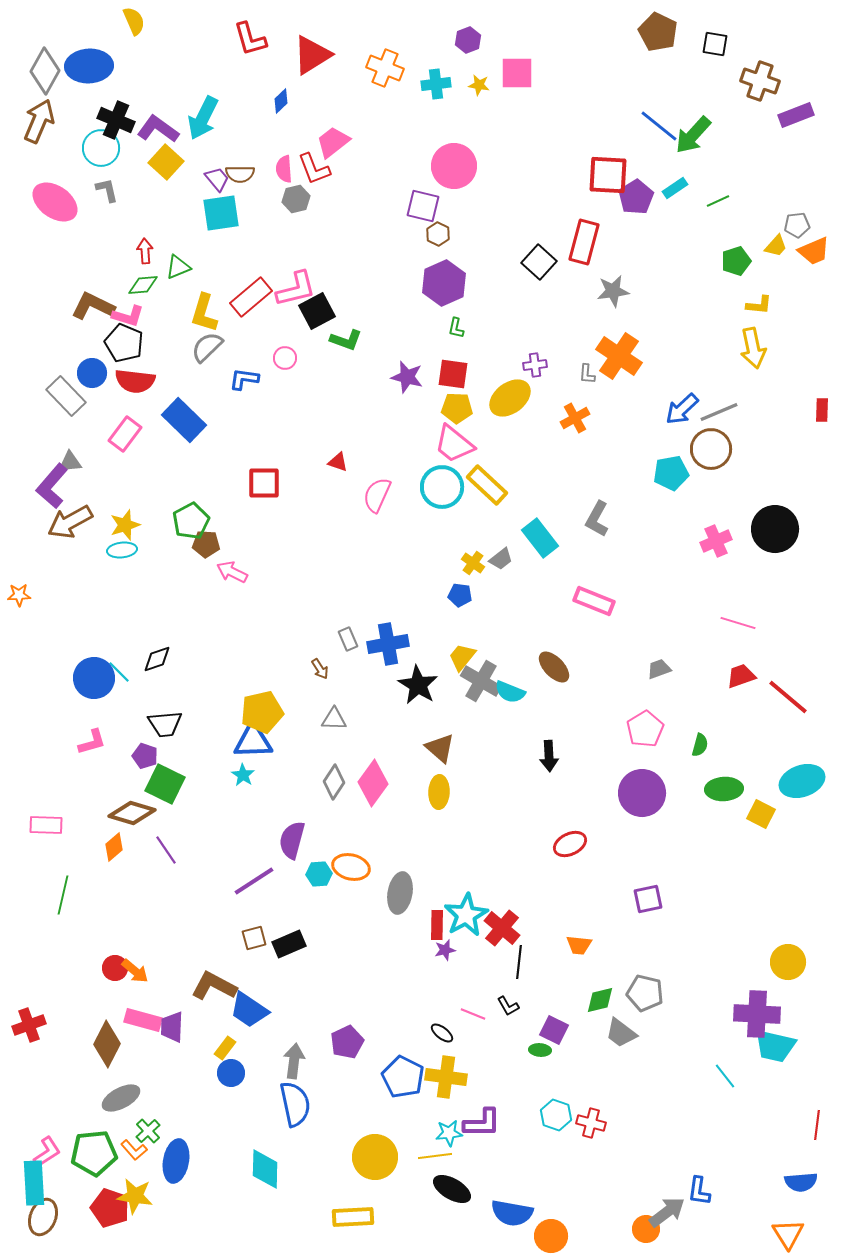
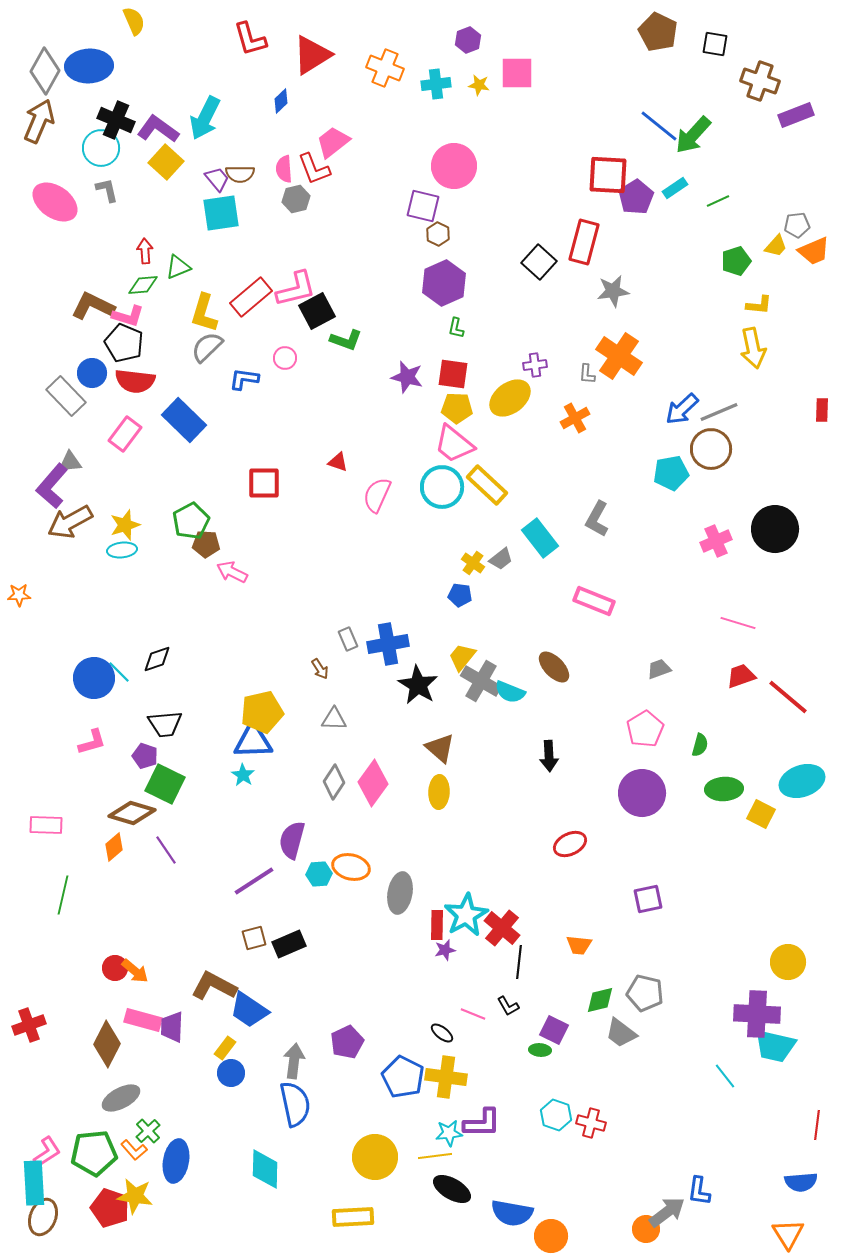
cyan arrow at (203, 118): moved 2 px right
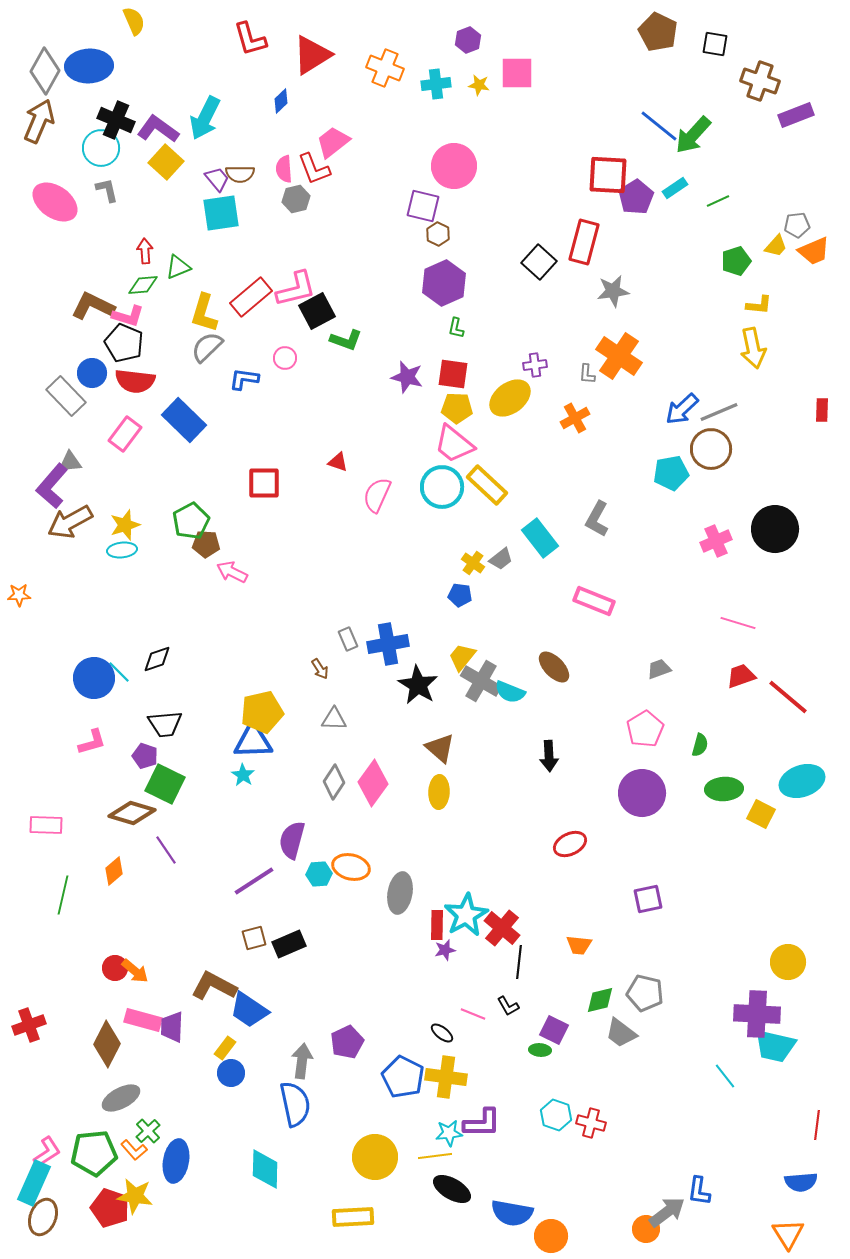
orange diamond at (114, 847): moved 24 px down
gray arrow at (294, 1061): moved 8 px right
cyan rectangle at (34, 1183): rotated 27 degrees clockwise
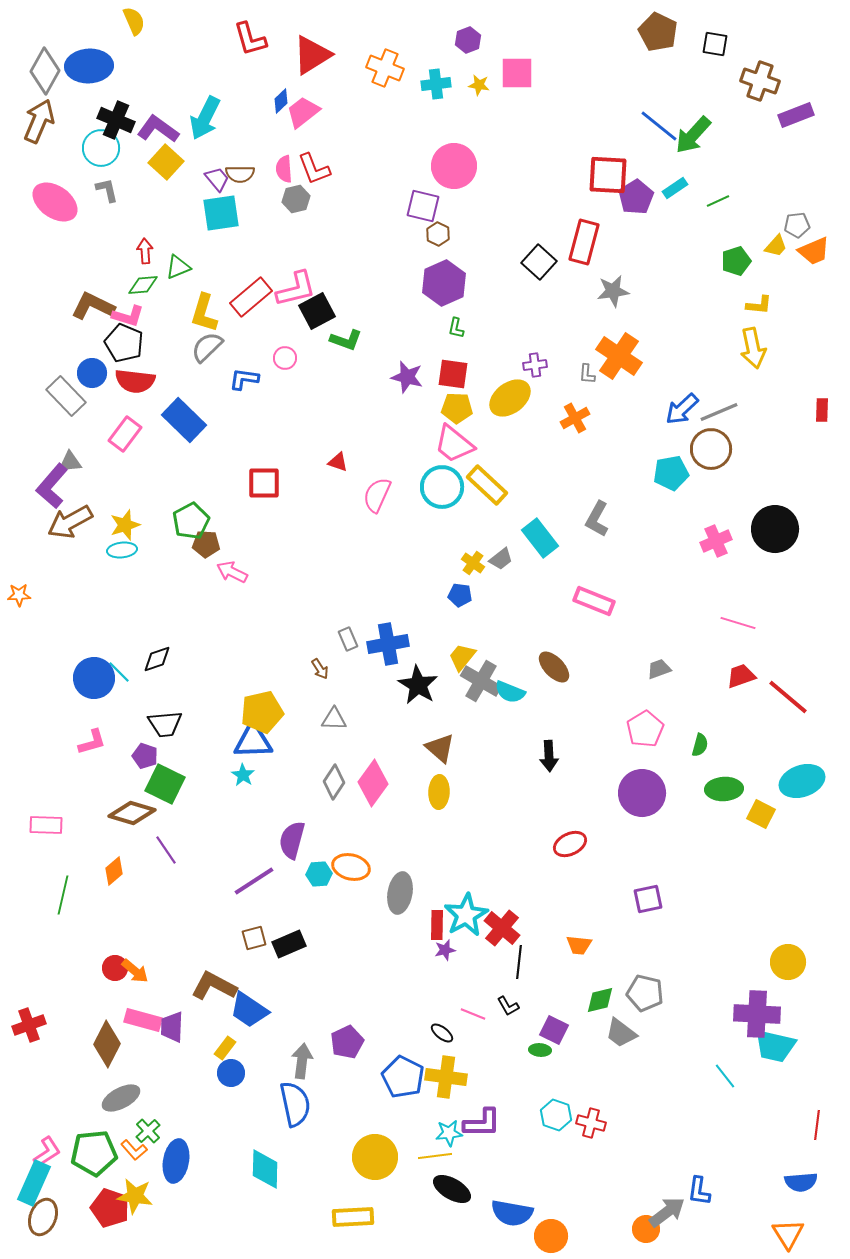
pink trapezoid at (333, 142): moved 30 px left, 30 px up
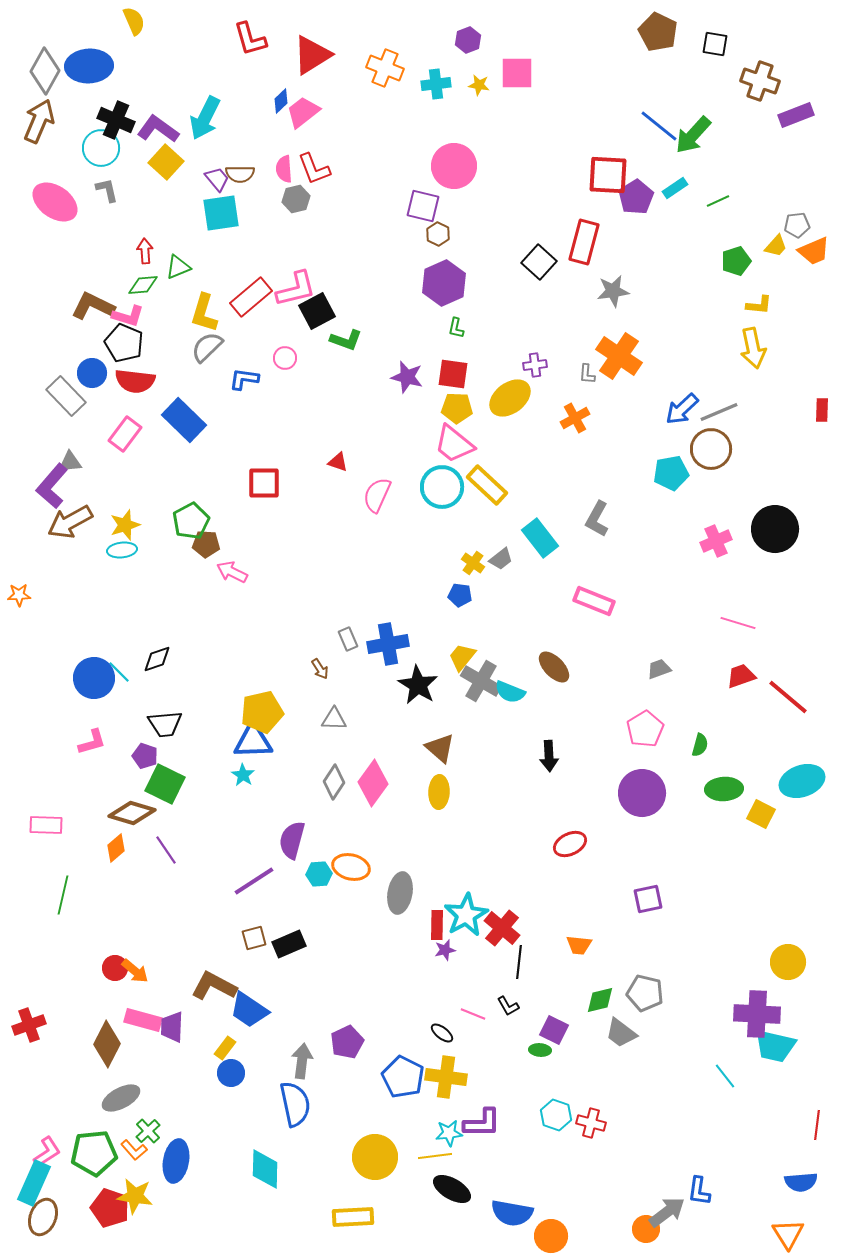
orange diamond at (114, 871): moved 2 px right, 23 px up
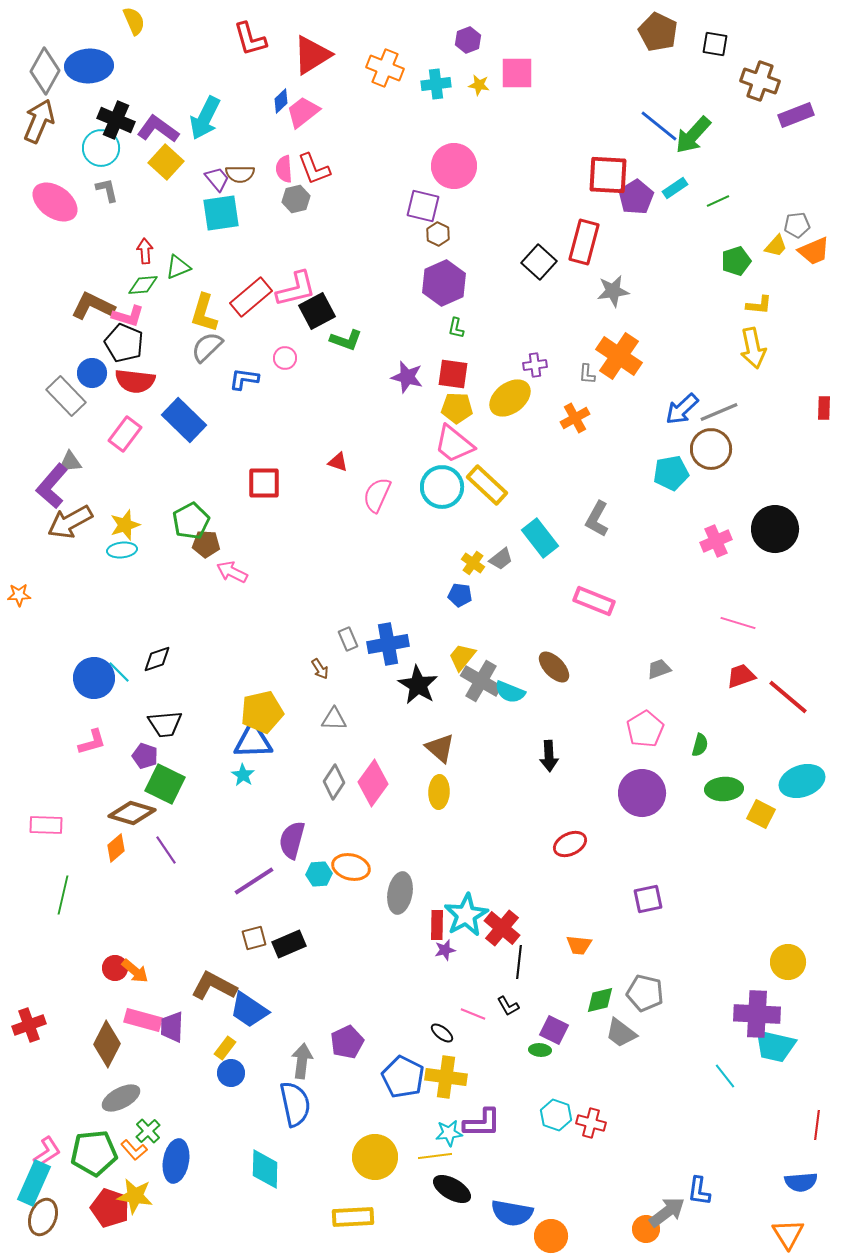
red rectangle at (822, 410): moved 2 px right, 2 px up
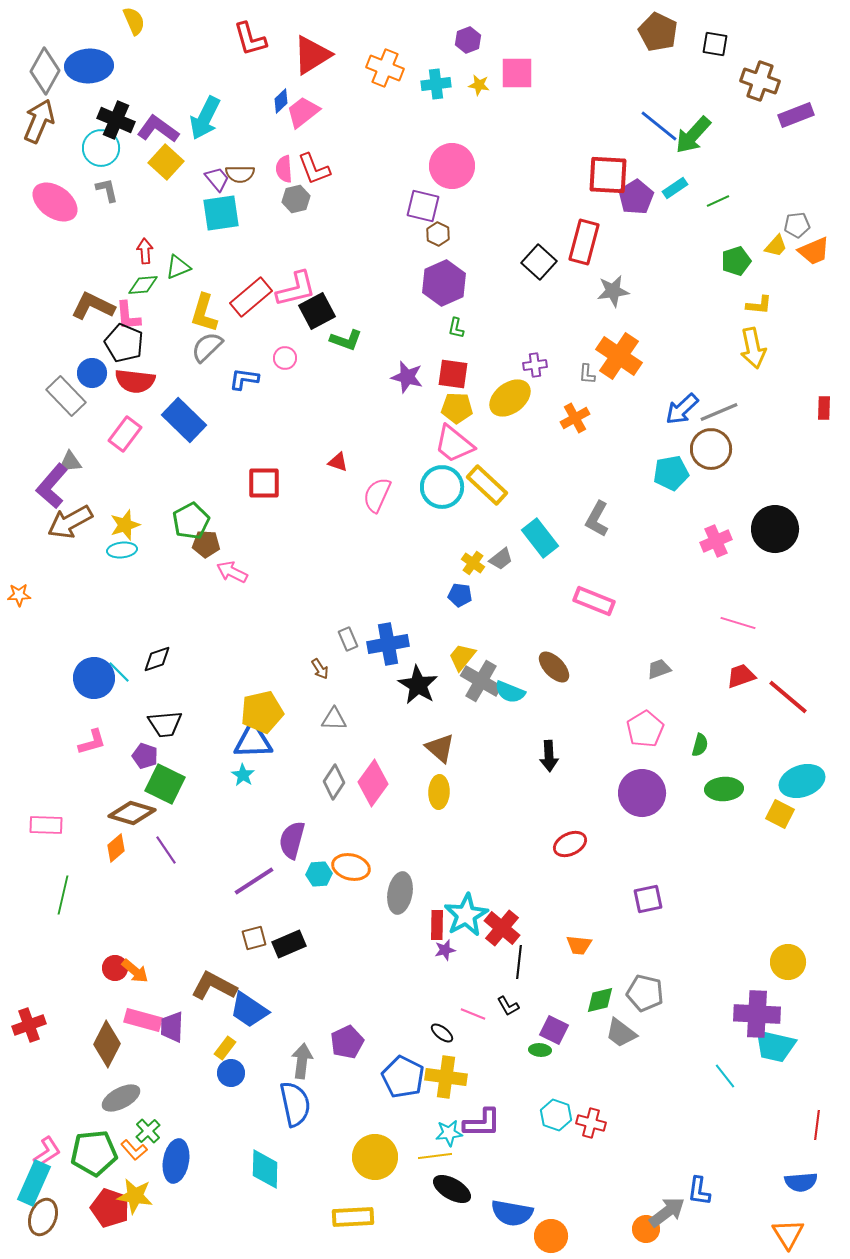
pink circle at (454, 166): moved 2 px left
pink L-shape at (128, 316): rotated 68 degrees clockwise
yellow square at (761, 814): moved 19 px right
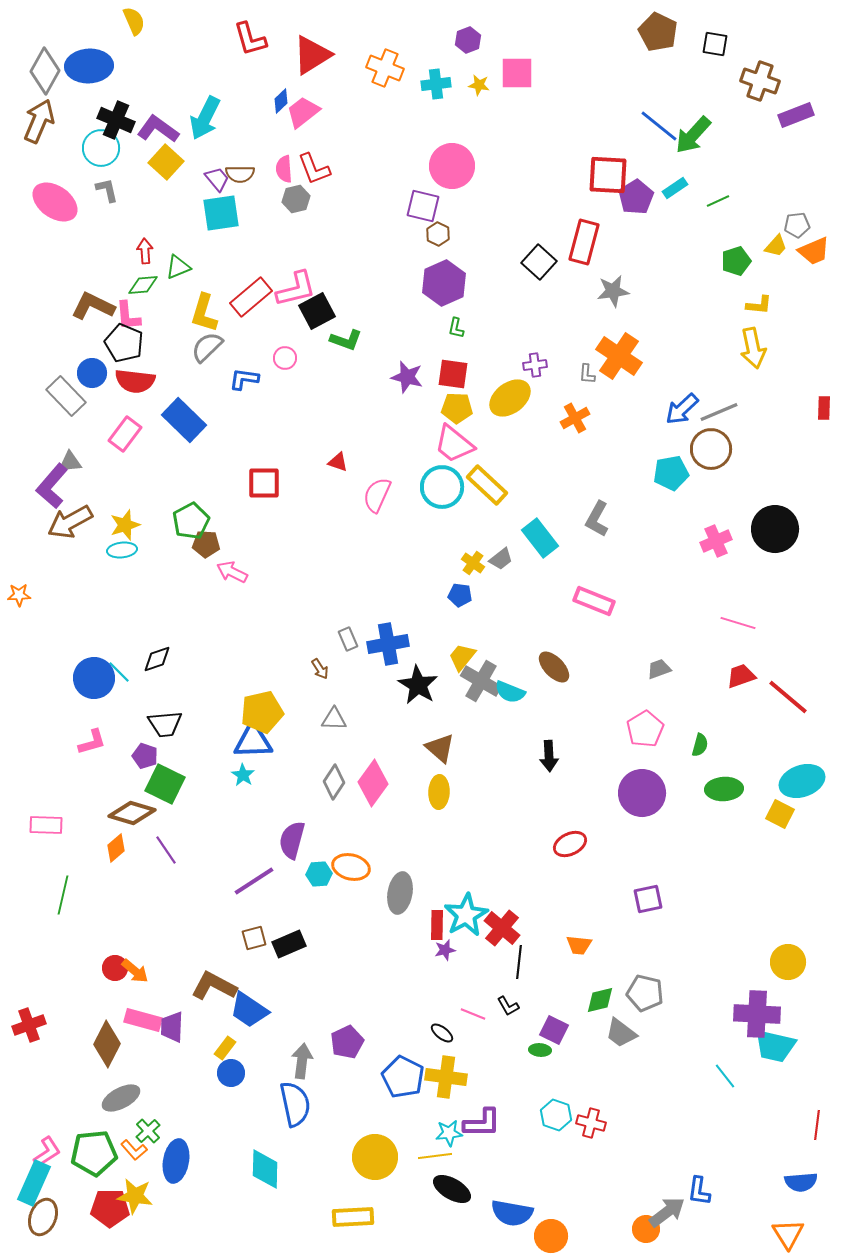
red pentagon at (110, 1208): rotated 18 degrees counterclockwise
